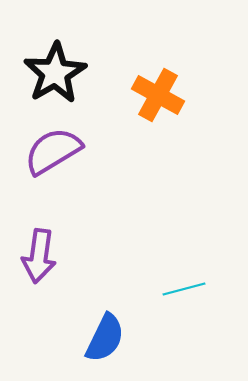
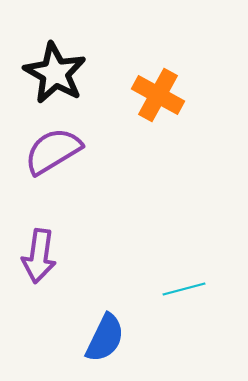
black star: rotated 12 degrees counterclockwise
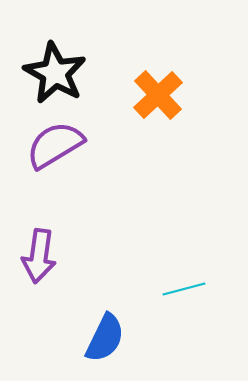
orange cross: rotated 18 degrees clockwise
purple semicircle: moved 2 px right, 6 px up
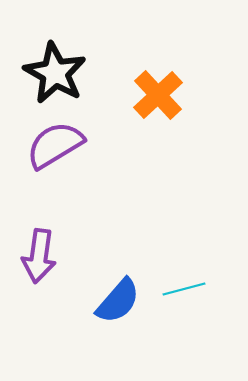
blue semicircle: moved 13 px right, 37 px up; rotated 15 degrees clockwise
